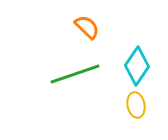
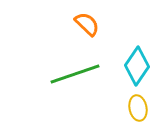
orange semicircle: moved 3 px up
yellow ellipse: moved 2 px right, 3 px down
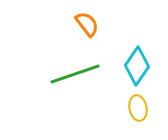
orange semicircle: rotated 8 degrees clockwise
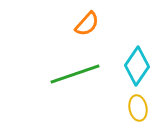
orange semicircle: rotated 80 degrees clockwise
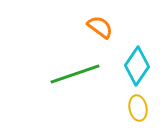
orange semicircle: moved 13 px right, 3 px down; rotated 96 degrees counterclockwise
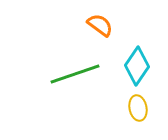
orange semicircle: moved 2 px up
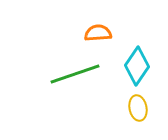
orange semicircle: moved 2 px left, 8 px down; rotated 40 degrees counterclockwise
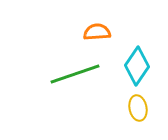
orange semicircle: moved 1 px left, 1 px up
